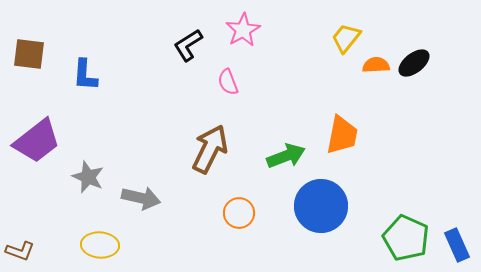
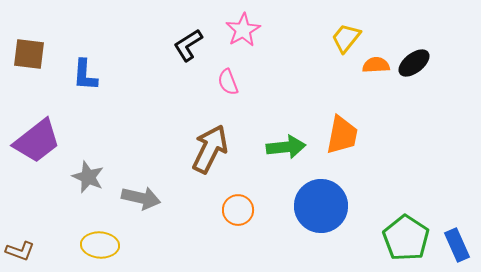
green arrow: moved 9 px up; rotated 15 degrees clockwise
orange circle: moved 1 px left, 3 px up
green pentagon: rotated 9 degrees clockwise
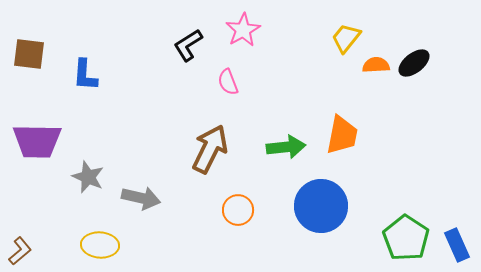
purple trapezoid: rotated 39 degrees clockwise
brown L-shape: rotated 60 degrees counterclockwise
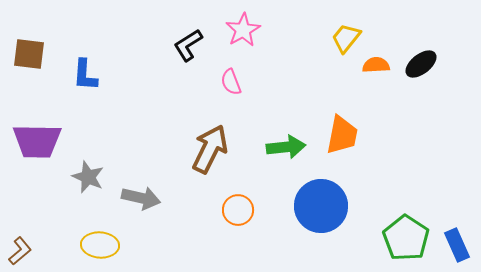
black ellipse: moved 7 px right, 1 px down
pink semicircle: moved 3 px right
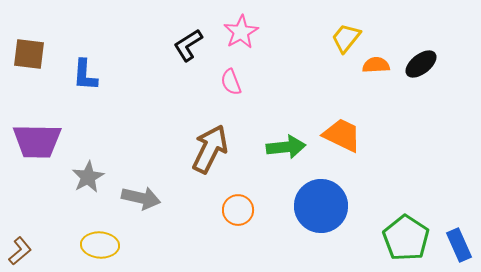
pink star: moved 2 px left, 2 px down
orange trapezoid: rotated 75 degrees counterclockwise
gray star: rotated 20 degrees clockwise
blue rectangle: moved 2 px right
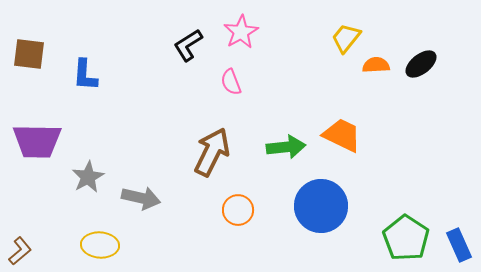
brown arrow: moved 2 px right, 3 px down
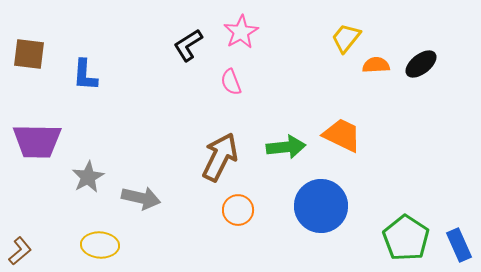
brown arrow: moved 8 px right, 5 px down
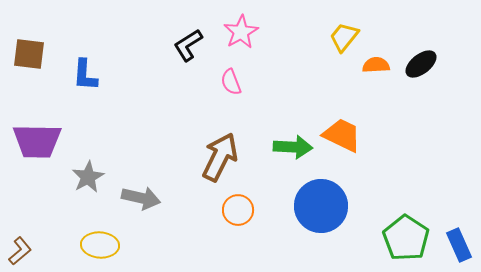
yellow trapezoid: moved 2 px left, 1 px up
green arrow: moved 7 px right; rotated 9 degrees clockwise
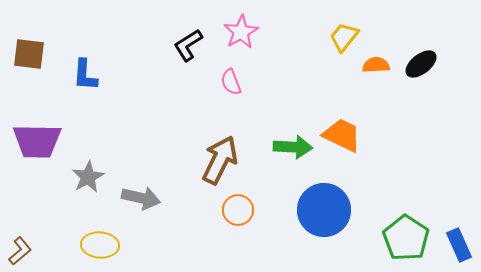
brown arrow: moved 3 px down
blue circle: moved 3 px right, 4 px down
